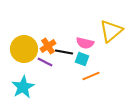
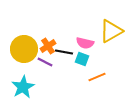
yellow triangle: rotated 10 degrees clockwise
orange line: moved 6 px right, 1 px down
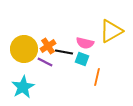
orange line: rotated 54 degrees counterclockwise
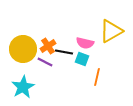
yellow circle: moved 1 px left
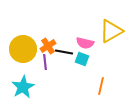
purple line: rotated 56 degrees clockwise
orange line: moved 4 px right, 9 px down
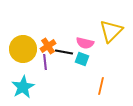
yellow triangle: rotated 15 degrees counterclockwise
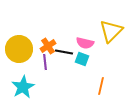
yellow circle: moved 4 px left
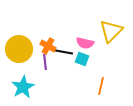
orange cross: rotated 28 degrees counterclockwise
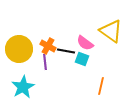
yellow triangle: rotated 40 degrees counterclockwise
pink semicircle: rotated 24 degrees clockwise
black line: moved 2 px right, 1 px up
